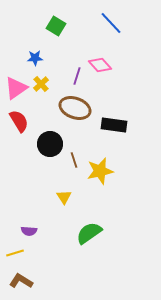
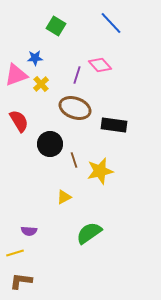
purple line: moved 1 px up
pink triangle: moved 13 px up; rotated 15 degrees clockwise
yellow triangle: rotated 35 degrees clockwise
brown L-shape: rotated 25 degrees counterclockwise
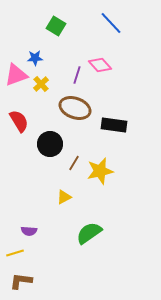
brown line: moved 3 px down; rotated 49 degrees clockwise
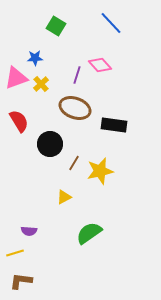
pink triangle: moved 3 px down
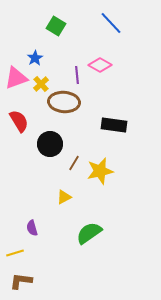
blue star: rotated 28 degrees counterclockwise
pink diamond: rotated 20 degrees counterclockwise
purple line: rotated 24 degrees counterclockwise
brown ellipse: moved 11 px left, 6 px up; rotated 16 degrees counterclockwise
purple semicircle: moved 3 px right, 3 px up; rotated 70 degrees clockwise
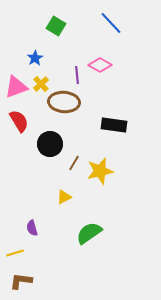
pink triangle: moved 9 px down
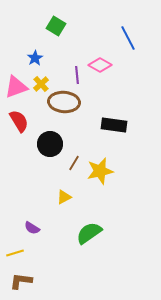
blue line: moved 17 px right, 15 px down; rotated 15 degrees clockwise
purple semicircle: rotated 42 degrees counterclockwise
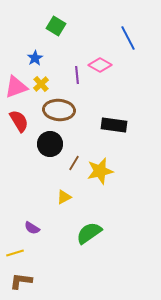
brown ellipse: moved 5 px left, 8 px down
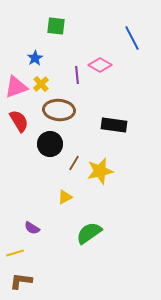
green square: rotated 24 degrees counterclockwise
blue line: moved 4 px right
yellow triangle: moved 1 px right
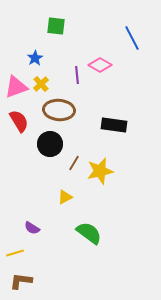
green semicircle: rotated 72 degrees clockwise
